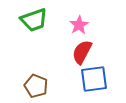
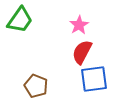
green trapezoid: moved 14 px left; rotated 36 degrees counterclockwise
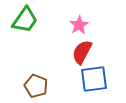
green trapezoid: moved 5 px right
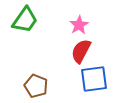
red semicircle: moved 1 px left, 1 px up
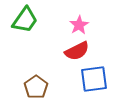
red semicircle: moved 4 px left; rotated 145 degrees counterclockwise
brown pentagon: moved 1 px down; rotated 15 degrees clockwise
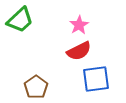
green trapezoid: moved 5 px left; rotated 12 degrees clockwise
red semicircle: moved 2 px right
blue square: moved 2 px right
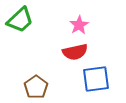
red semicircle: moved 4 px left, 1 px down; rotated 15 degrees clockwise
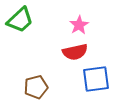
brown pentagon: rotated 20 degrees clockwise
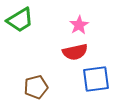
green trapezoid: rotated 12 degrees clockwise
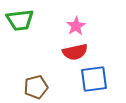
green trapezoid: rotated 24 degrees clockwise
pink star: moved 3 px left, 1 px down
blue square: moved 2 px left
